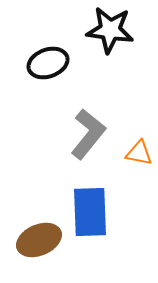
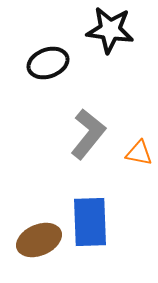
blue rectangle: moved 10 px down
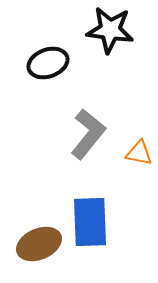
brown ellipse: moved 4 px down
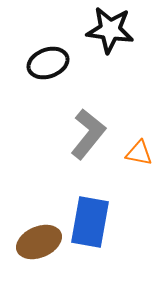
blue rectangle: rotated 12 degrees clockwise
brown ellipse: moved 2 px up
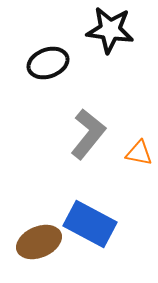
blue rectangle: moved 2 px down; rotated 72 degrees counterclockwise
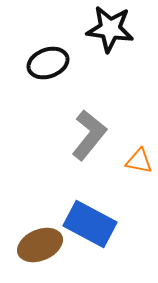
black star: moved 1 px up
gray L-shape: moved 1 px right, 1 px down
orange triangle: moved 8 px down
brown ellipse: moved 1 px right, 3 px down
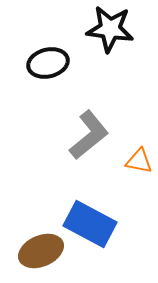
black ellipse: rotated 6 degrees clockwise
gray L-shape: rotated 12 degrees clockwise
brown ellipse: moved 1 px right, 6 px down
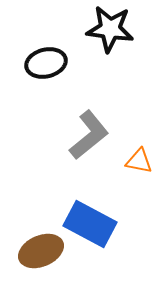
black ellipse: moved 2 px left
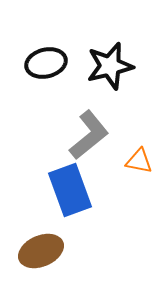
black star: moved 37 px down; rotated 21 degrees counterclockwise
blue rectangle: moved 20 px left, 34 px up; rotated 42 degrees clockwise
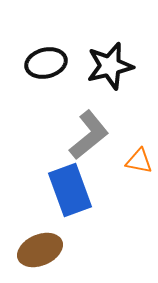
brown ellipse: moved 1 px left, 1 px up
